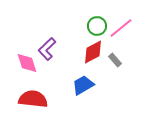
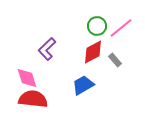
pink diamond: moved 15 px down
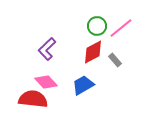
pink diamond: moved 19 px right, 4 px down; rotated 25 degrees counterclockwise
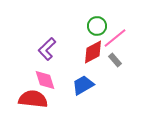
pink line: moved 6 px left, 10 px down
pink diamond: moved 1 px left, 2 px up; rotated 25 degrees clockwise
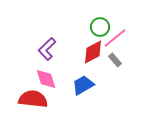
green circle: moved 3 px right, 1 px down
pink diamond: moved 1 px right, 1 px up
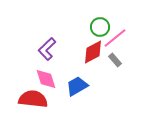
blue trapezoid: moved 6 px left, 1 px down
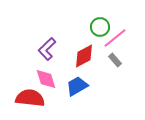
red diamond: moved 9 px left, 4 px down
red semicircle: moved 3 px left, 1 px up
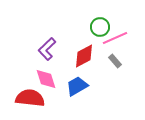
pink line: rotated 15 degrees clockwise
gray rectangle: moved 1 px down
